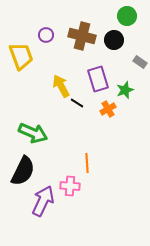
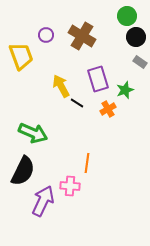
brown cross: rotated 16 degrees clockwise
black circle: moved 22 px right, 3 px up
orange line: rotated 12 degrees clockwise
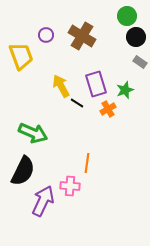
purple rectangle: moved 2 px left, 5 px down
